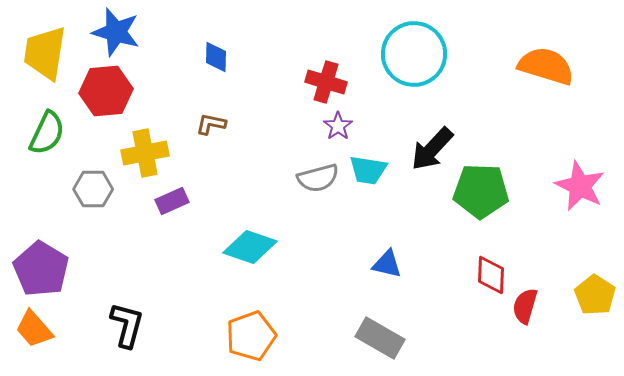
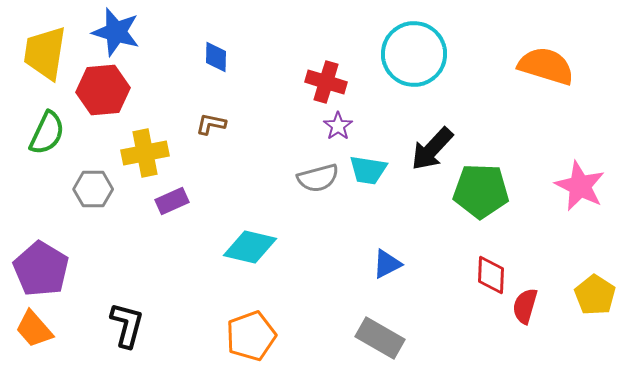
red hexagon: moved 3 px left, 1 px up
cyan diamond: rotated 6 degrees counterclockwise
blue triangle: rotated 40 degrees counterclockwise
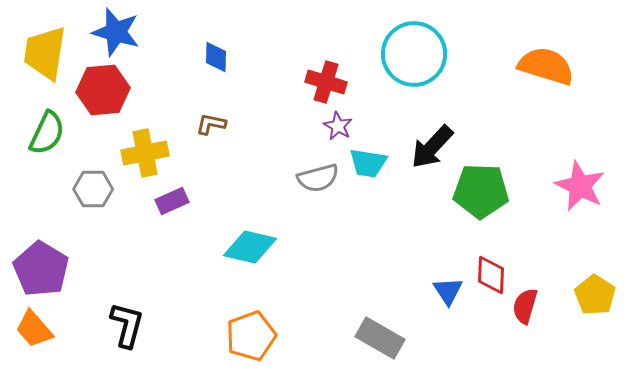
purple star: rotated 8 degrees counterclockwise
black arrow: moved 2 px up
cyan trapezoid: moved 7 px up
blue triangle: moved 61 px right, 27 px down; rotated 36 degrees counterclockwise
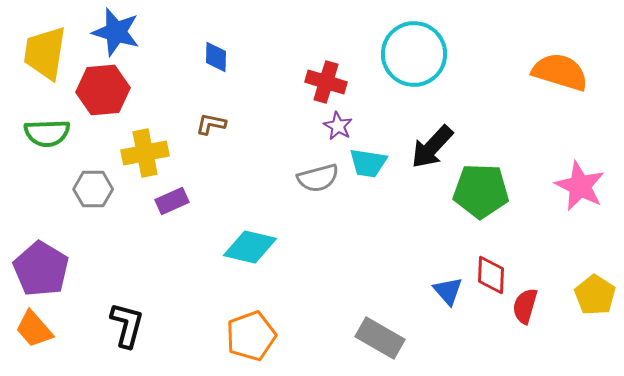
orange semicircle: moved 14 px right, 6 px down
green semicircle: rotated 63 degrees clockwise
blue triangle: rotated 8 degrees counterclockwise
